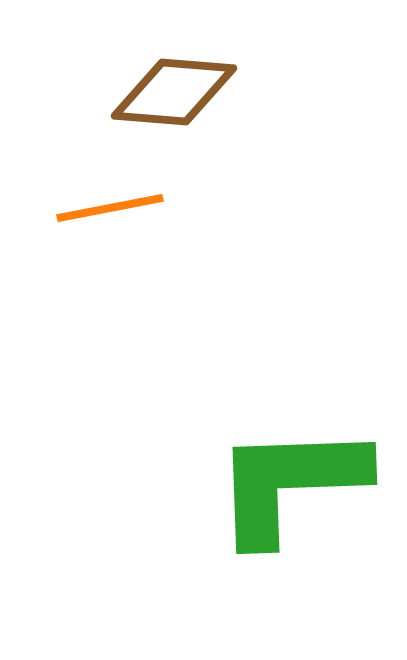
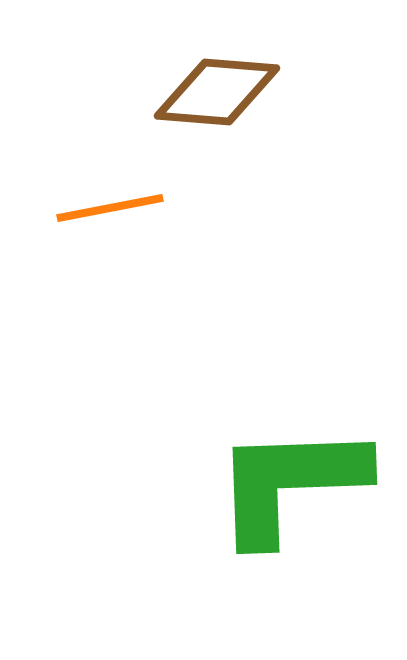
brown diamond: moved 43 px right
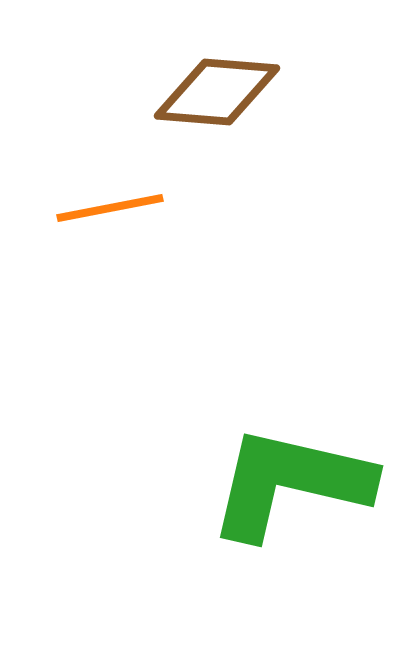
green L-shape: rotated 15 degrees clockwise
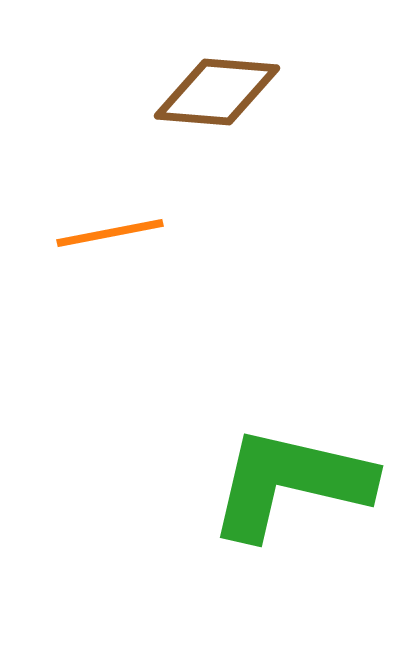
orange line: moved 25 px down
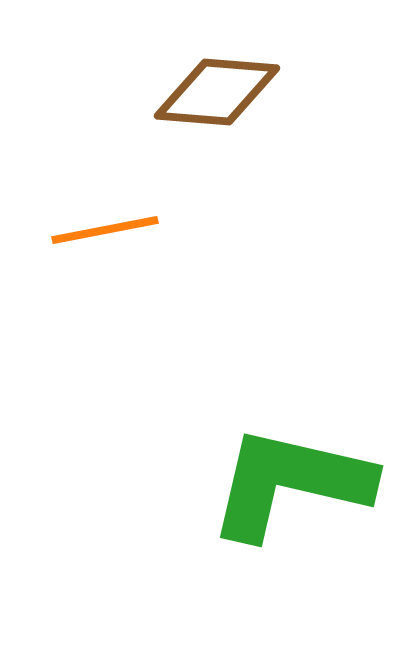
orange line: moved 5 px left, 3 px up
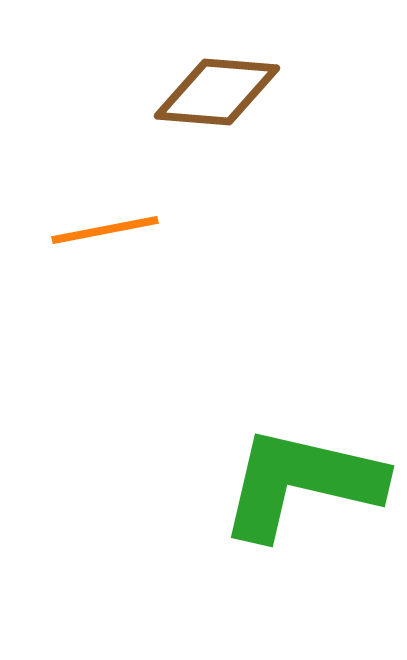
green L-shape: moved 11 px right
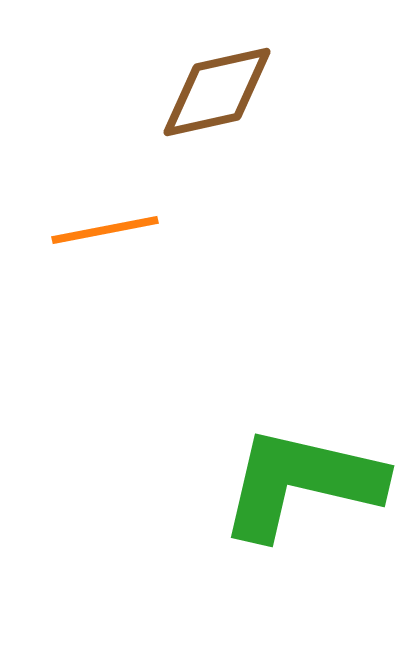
brown diamond: rotated 17 degrees counterclockwise
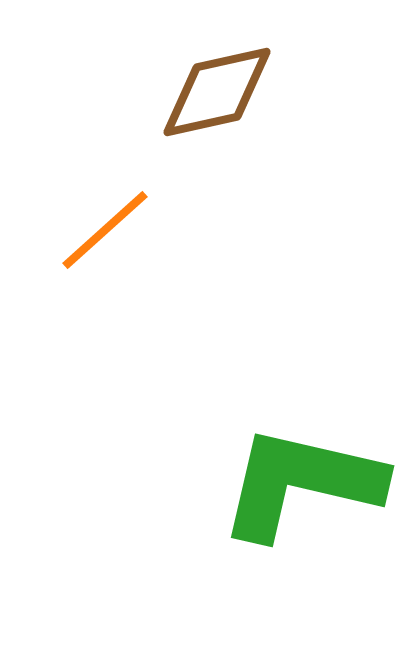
orange line: rotated 31 degrees counterclockwise
